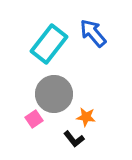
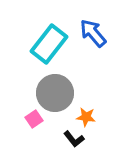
gray circle: moved 1 px right, 1 px up
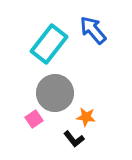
blue arrow: moved 3 px up
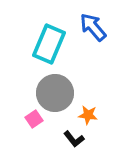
blue arrow: moved 3 px up
cyan rectangle: rotated 15 degrees counterclockwise
orange star: moved 2 px right, 2 px up
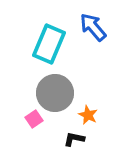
orange star: rotated 18 degrees clockwise
black L-shape: rotated 140 degrees clockwise
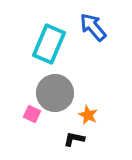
pink square: moved 2 px left, 5 px up; rotated 30 degrees counterclockwise
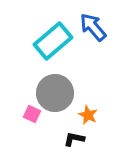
cyan rectangle: moved 4 px right, 3 px up; rotated 27 degrees clockwise
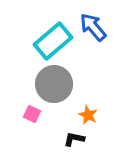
gray circle: moved 1 px left, 9 px up
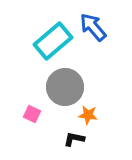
gray circle: moved 11 px right, 3 px down
orange star: rotated 18 degrees counterclockwise
